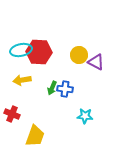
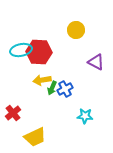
yellow circle: moved 3 px left, 25 px up
yellow arrow: moved 20 px right
blue cross: rotated 35 degrees counterclockwise
red cross: moved 1 px right, 1 px up; rotated 28 degrees clockwise
yellow trapezoid: moved 1 px down; rotated 45 degrees clockwise
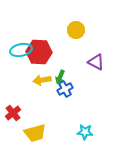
green arrow: moved 8 px right, 11 px up
cyan star: moved 16 px down
yellow trapezoid: moved 4 px up; rotated 10 degrees clockwise
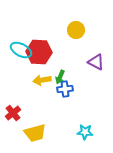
cyan ellipse: rotated 40 degrees clockwise
blue cross: rotated 21 degrees clockwise
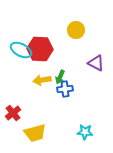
red hexagon: moved 1 px right, 3 px up
purple triangle: moved 1 px down
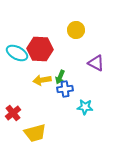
cyan ellipse: moved 4 px left, 3 px down
cyan star: moved 25 px up
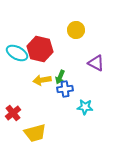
red hexagon: rotated 10 degrees clockwise
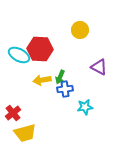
yellow circle: moved 4 px right
red hexagon: rotated 10 degrees counterclockwise
cyan ellipse: moved 2 px right, 2 px down
purple triangle: moved 3 px right, 4 px down
cyan star: rotated 14 degrees counterclockwise
yellow trapezoid: moved 10 px left
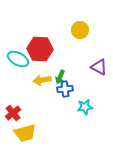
cyan ellipse: moved 1 px left, 4 px down
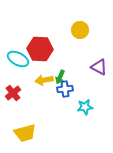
yellow arrow: moved 2 px right
red cross: moved 20 px up
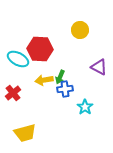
cyan star: rotated 28 degrees counterclockwise
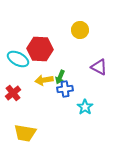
yellow trapezoid: rotated 25 degrees clockwise
